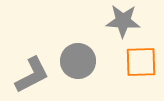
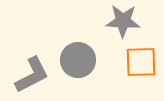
gray circle: moved 1 px up
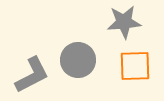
gray star: moved 1 px right, 1 px down; rotated 8 degrees counterclockwise
orange square: moved 6 px left, 4 px down
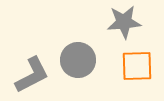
orange square: moved 2 px right
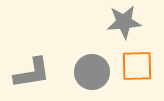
gray circle: moved 14 px right, 12 px down
gray L-shape: moved 2 px up; rotated 18 degrees clockwise
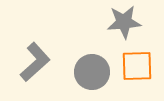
gray L-shape: moved 3 px right, 11 px up; rotated 33 degrees counterclockwise
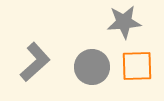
gray circle: moved 5 px up
